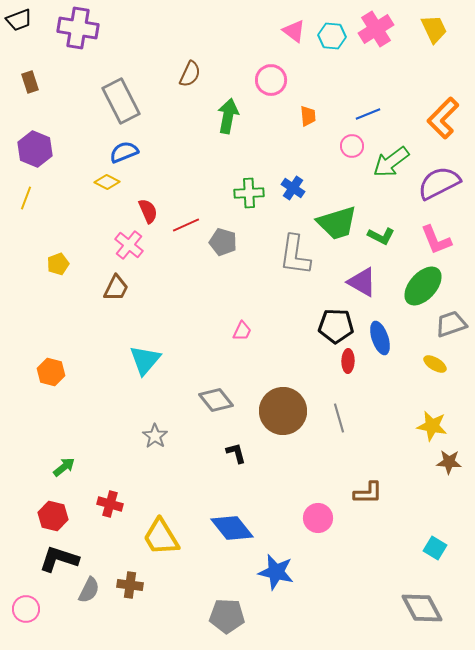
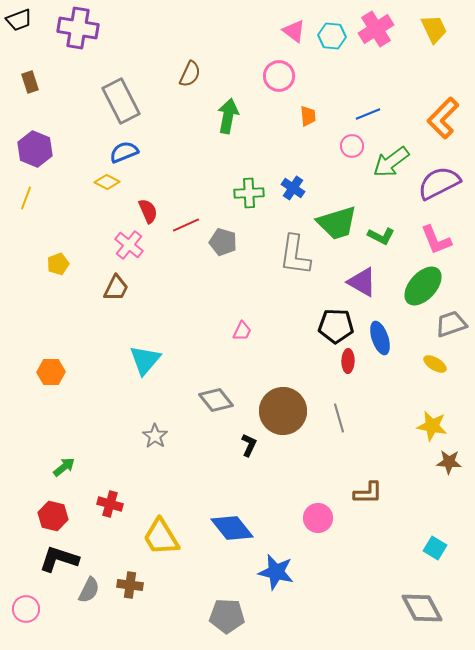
pink circle at (271, 80): moved 8 px right, 4 px up
orange hexagon at (51, 372): rotated 16 degrees counterclockwise
black L-shape at (236, 453): moved 13 px right, 8 px up; rotated 40 degrees clockwise
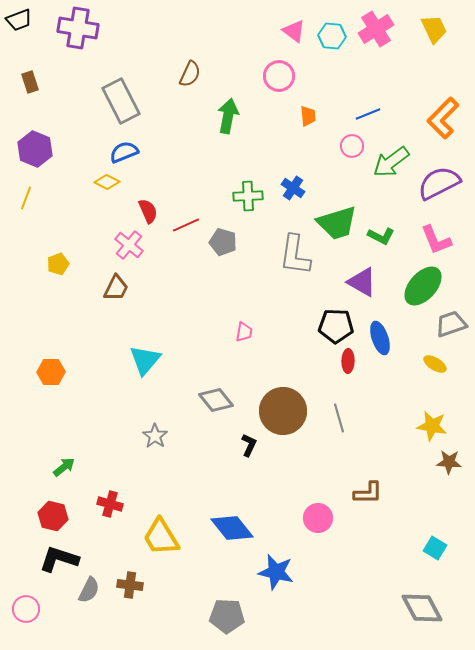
green cross at (249, 193): moved 1 px left, 3 px down
pink trapezoid at (242, 331): moved 2 px right, 1 px down; rotated 15 degrees counterclockwise
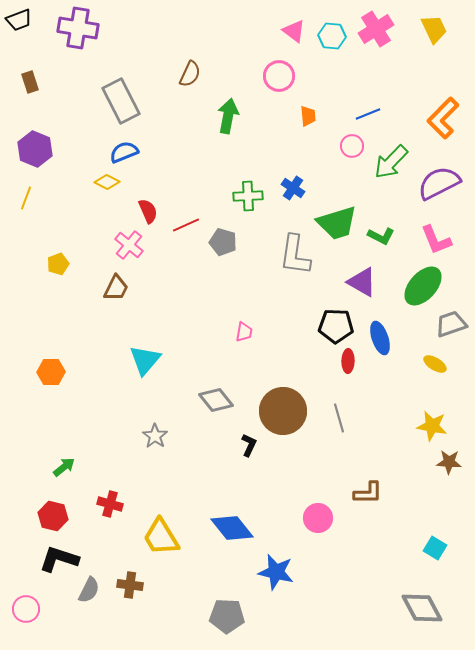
green arrow at (391, 162): rotated 9 degrees counterclockwise
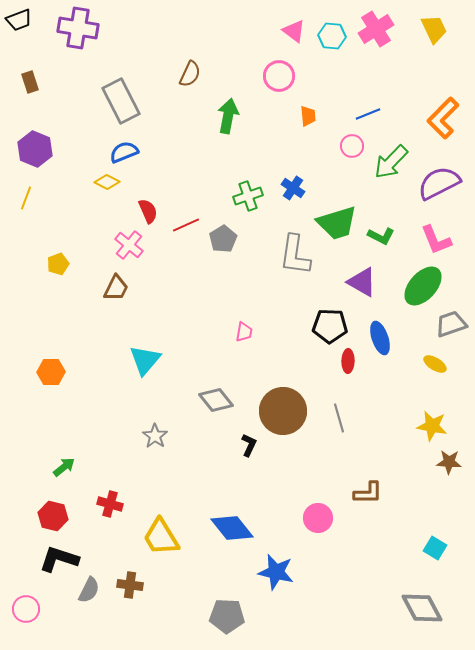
green cross at (248, 196): rotated 16 degrees counterclockwise
gray pentagon at (223, 242): moved 3 px up; rotated 24 degrees clockwise
black pentagon at (336, 326): moved 6 px left
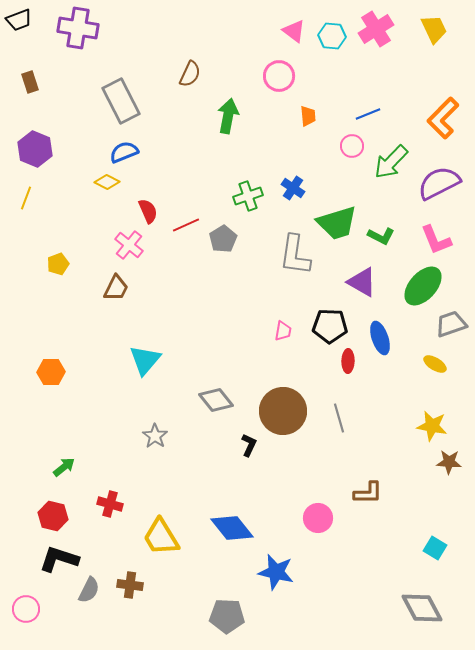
pink trapezoid at (244, 332): moved 39 px right, 1 px up
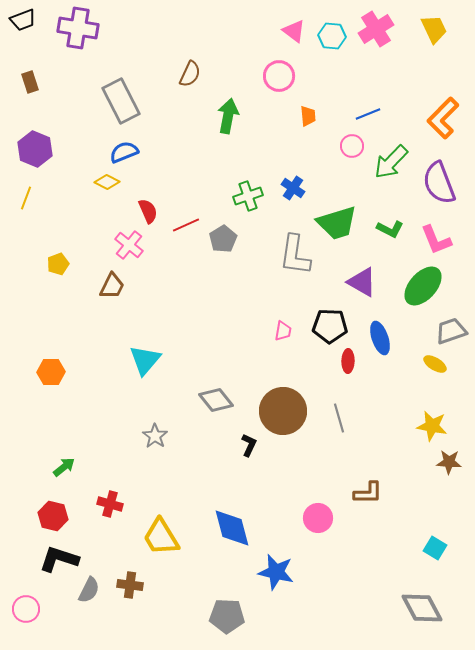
black trapezoid at (19, 20): moved 4 px right
purple semicircle at (439, 183): rotated 84 degrees counterclockwise
green L-shape at (381, 236): moved 9 px right, 7 px up
brown trapezoid at (116, 288): moved 4 px left, 2 px up
gray trapezoid at (451, 324): moved 7 px down
blue diamond at (232, 528): rotated 24 degrees clockwise
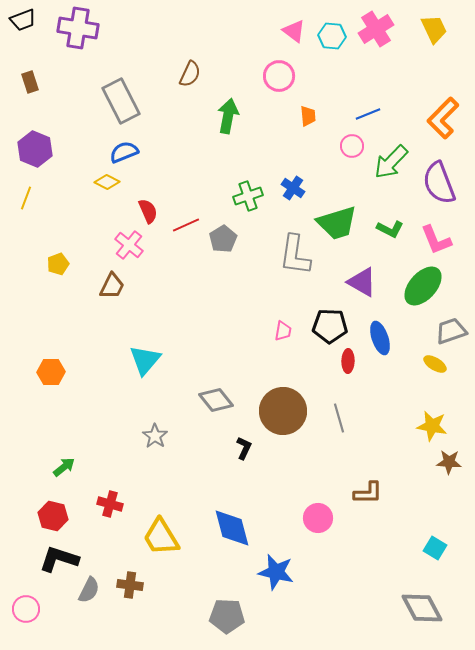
black L-shape at (249, 445): moved 5 px left, 3 px down
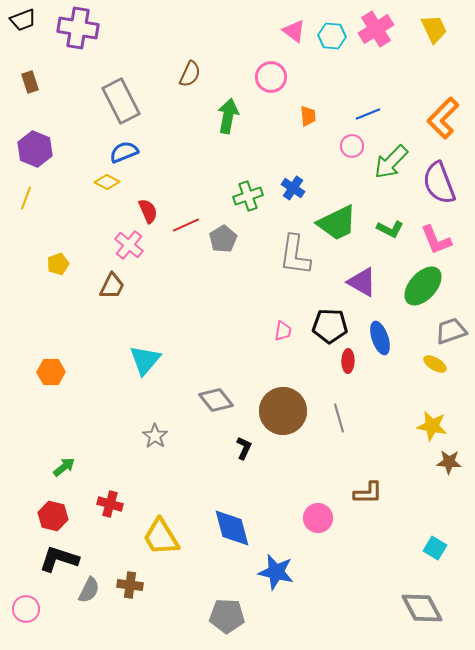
pink circle at (279, 76): moved 8 px left, 1 px down
green trapezoid at (337, 223): rotated 9 degrees counterclockwise
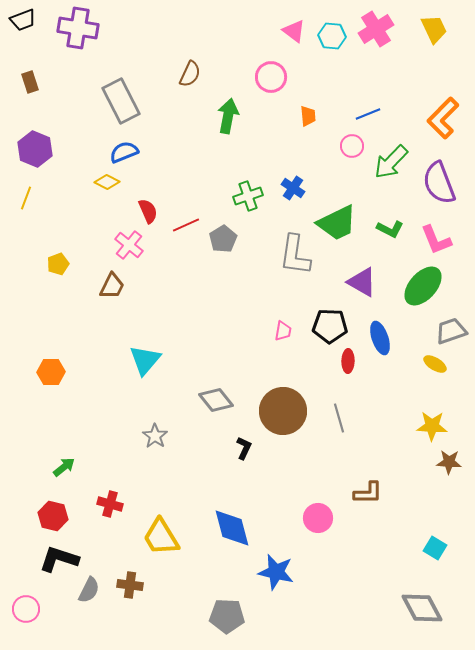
yellow star at (432, 426): rotated 8 degrees counterclockwise
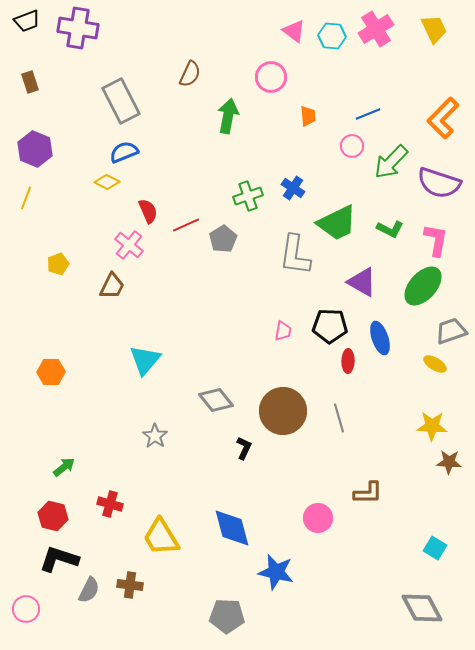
black trapezoid at (23, 20): moved 4 px right, 1 px down
purple semicircle at (439, 183): rotated 51 degrees counterclockwise
pink L-shape at (436, 240): rotated 148 degrees counterclockwise
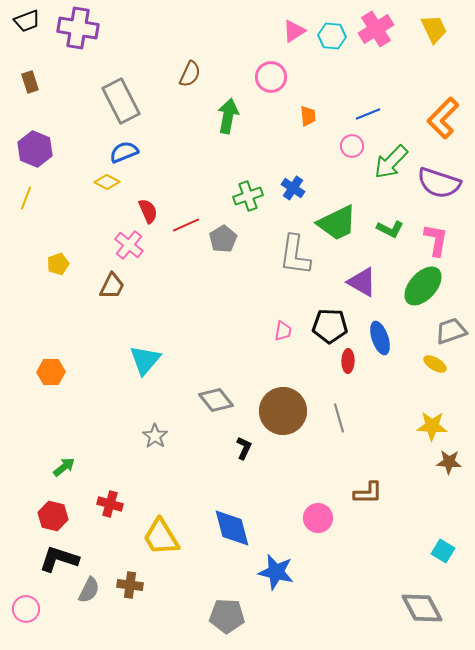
pink triangle at (294, 31): rotated 50 degrees clockwise
cyan square at (435, 548): moved 8 px right, 3 px down
